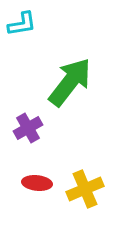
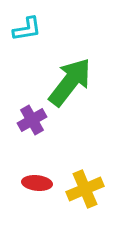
cyan L-shape: moved 5 px right, 5 px down
purple cross: moved 4 px right, 8 px up
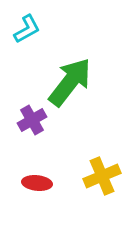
cyan L-shape: rotated 20 degrees counterclockwise
yellow cross: moved 17 px right, 13 px up
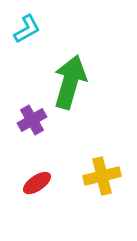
green arrow: rotated 22 degrees counterclockwise
yellow cross: rotated 9 degrees clockwise
red ellipse: rotated 40 degrees counterclockwise
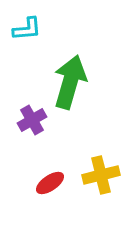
cyan L-shape: rotated 24 degrees clockwise
yellow cross: moved 1 px left, 1 px up
red ellipse: moved 13 px right
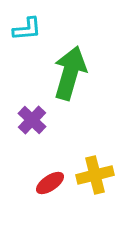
green arrow: moved 9 px up
purple cross: rotated 16 degrees counterclockwise
yellow cross: moved 6 px left
